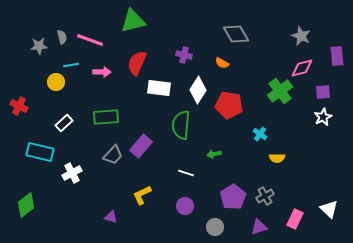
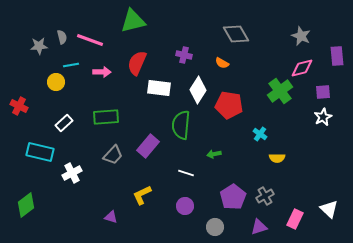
purple rectangle at (141, 146): moved 7 px right
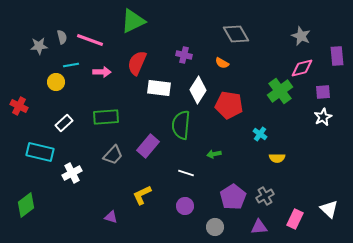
green triangle at (133, 21): rotated 12 degrees counterclockwise
purple triangle at (259, 227): rotated 12 degrees clockwise
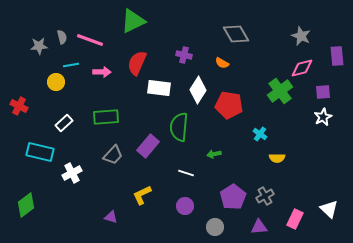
green semicircle at (181, 125): moved 2 px left, 2 px down
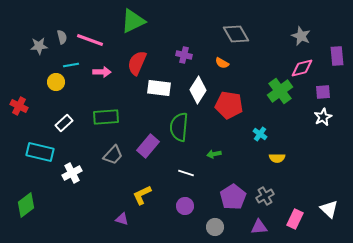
purple triangle at (111, 217): moved 11 px right, 2 px down
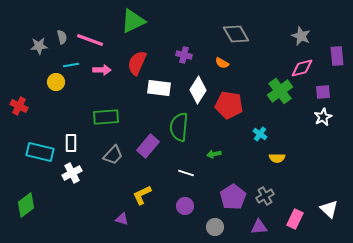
pink arrow at (102, 72): moved 2 px up
white rectangle at (64, 123): moved 7 px right, 20 px down; rotated 48 degrees counterclockwise
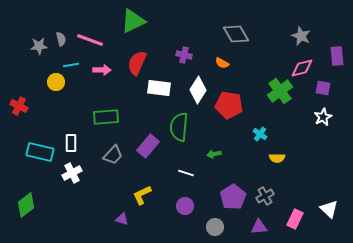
gray semicircle at (62, 37): moved 1 px left, 2 px down
purple square at (323, 92): moved 4 px up; rotated 14 degrees clockwise
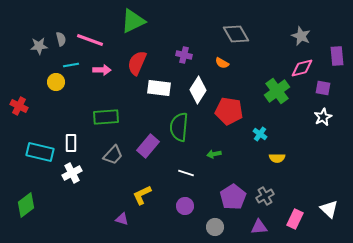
green cross at (280, 91): moved 3 px left
red pentagon at (229, 105): moved 6 px down
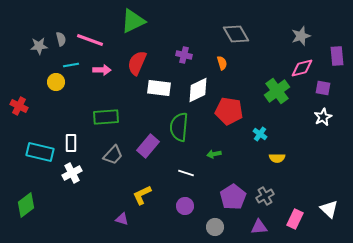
gray star at (301, 36): rotated 30 degrees clockwise
orange semicircle at (222, 63): rotated 136 degrees counterclockwise
white diamond at (198, 90): rotated 32 degrees clockwise
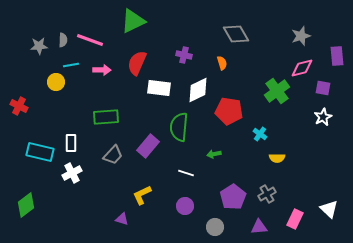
gray semicircle at (61, 39): moved 2 px right, 1 px down; rotated 16 degrees clockwise
gray cross at (265, 196): moved 2 px right, 2 px up
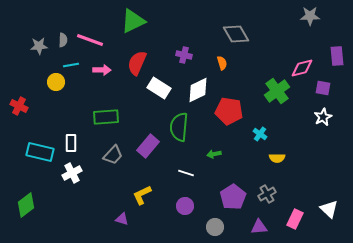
gray star at (301, 36): moved 9 px right, 20 px up; rotated 18 degrees clockwise
white rectangle at (159, 88): rotated 25 degrees clockwise
